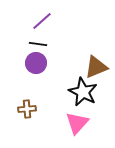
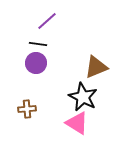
purple line: moved 5 px right
black star: moved 5 px down
pink triangle: rotated 40 degrees counterclockwise
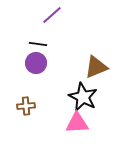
purple line: moved 5 px right, 6 px up
brown cross: moved 1 px left, 3 px up
pink triangle: rotated 35 degrees counterclockwise
